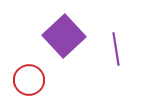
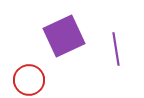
purple square: rotated 18 degrees clockwise
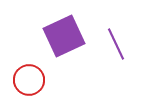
purple line: moved 5 px up; rotated 16 degrees counterclockwise
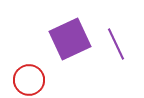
purple square: moved 6 px right, 3 px down
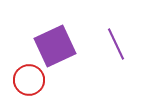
purple square: moved 15 px left, 7 px down
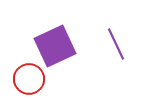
red circle: moved 1 px up
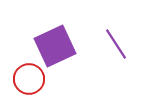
purple line: rotated 8 degrees counterclockwise
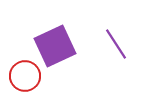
red circle: moved 4 px left, 3 px up
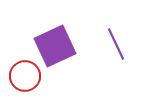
purple line: rotated 8 degrees clockwise
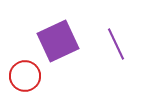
purple square: moved 3 px right, 5 px up
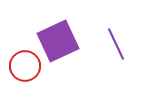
red circle: moved 10 px up
